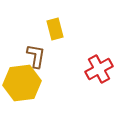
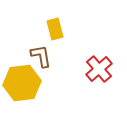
brown L-shape: moved 5 px right; rotated 20 degrees counterclockwise
red cross: rotated 12 degrees counterclockwise
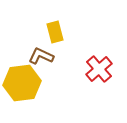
yellow rectangle: moved 3 px down
brown L-shape: rotated 55 degrees counterclockwise
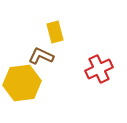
red cross: rotated 16 degrees clockwise
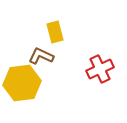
red cross: moved 1 px right
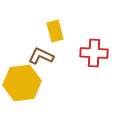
yellow rectangle: moved 1 px up
red cross: moved 6 px left, 16 px up; rotated 28 degrees clockwise
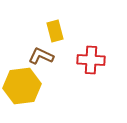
red cross: moved 3 px left, 7 px down
yellow hexagon: moved 3 px down
